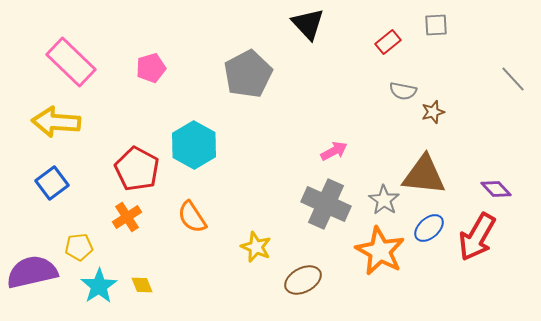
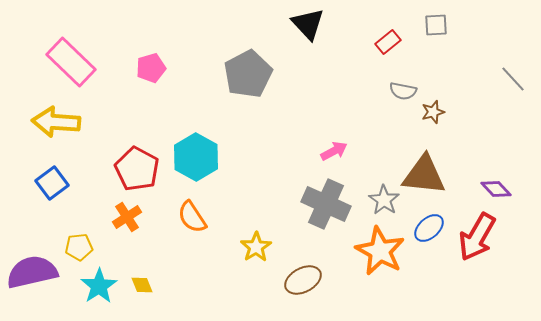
cyan hexagon: moved 2 px right, 12 px down
yellow star: rotated 16 degrees clockwise
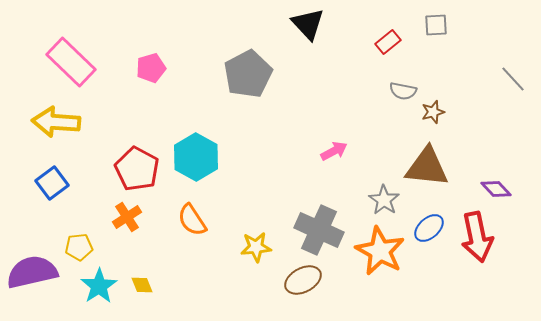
brown triangle: moved 3 px right, 8 px up
gray cross: moved 7 px left, 26 px down
orange semicircle: moved 3 px down
red arrow: rotated 42 degrees counterclockwise
yellow star: rotated 28 degrees clockwise
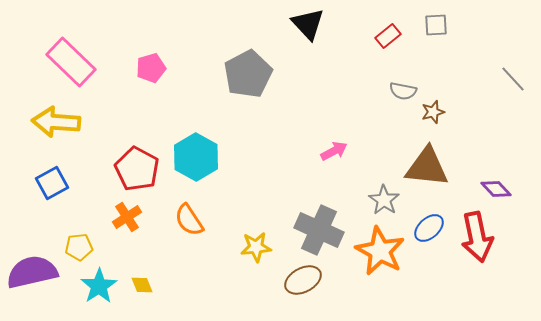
red rectangle: moved 6 px up
blue square: rotated 8 degrees clockwise
orange semicircle: moved 3 px left
